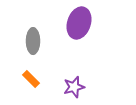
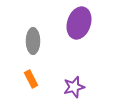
orange rectangle: rotated 18 degrees clockwise
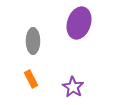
purple star: moved 1 px left; rotated 25 degrees counterclockwise
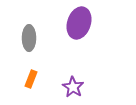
gray ellipse: moved 4 px left, 3 px up
orange rectangle: rotated 48 degrees clockwise
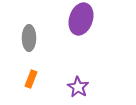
purple ellipse: moved 2 px right, 4 px up
purple star: moved 5 px right
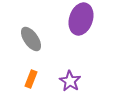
gray ellipse: moved 2 px right, 1 px down; rotated 35 degrees counterclockwise
purple star: moved 8 px left, 6 px up
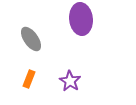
purple ellipse: rotated 24 degrees counterclockwise
orange rectangle: moved 2 px left
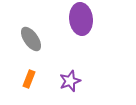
purple star: rotated 20 degrees clockwise
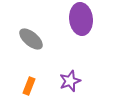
gray ellipse: rotated 15 degrees counterclockwise
orange rectangle: moved 7 px down
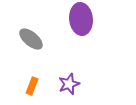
purple star: moved 1 px left, 3 px down
orange rectangle: moved 3 px right
